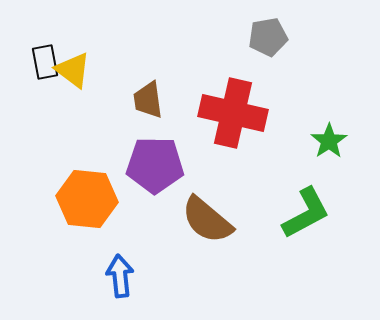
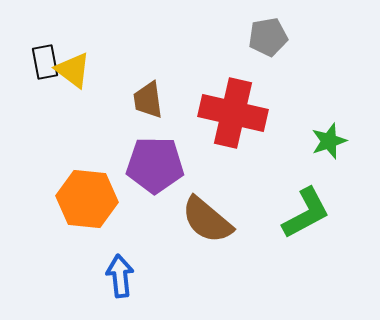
green star: rotated 15 degrees clockwise
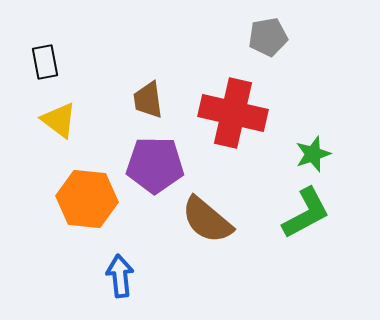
yellow triangle: moved 14 px left, 50 px down
green star: moved 16 px left, 13 px down
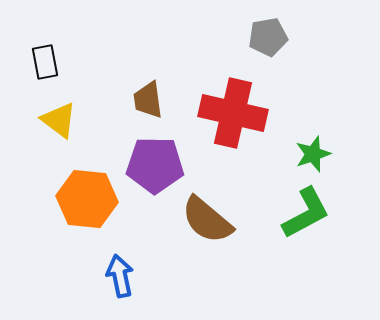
blue arrow: rotated 6 degrees counterclockwise
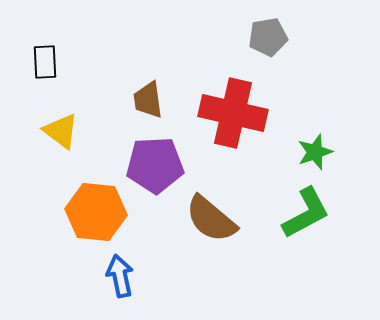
black rectangle: rotated 8 degrees clockwise
yellow triangle: moved 2 px right, 11 px down
green star: moved 2 px right, 2 px up
purple pentagon: rotated 4 degrees counterclockwise
orange hexagon: moved 9 px right, 13 px down
brown semicircle: moved 4 px right, 1 px up
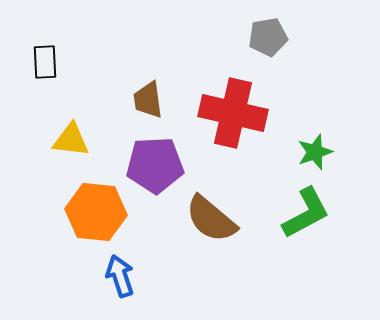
yellow triangle: moved 10 px right, 9 px down; rotated 30 degrees counterclockwise
blue arrow: rotated 6 degrees counterclockwise
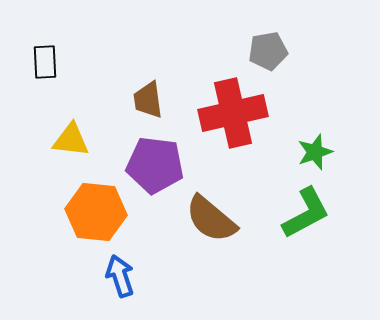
gray pentagon: moved 14 px down
red cross: rotated 26 degrees counterclockwise
purple pentagon: rotated 10 degrees clockwise
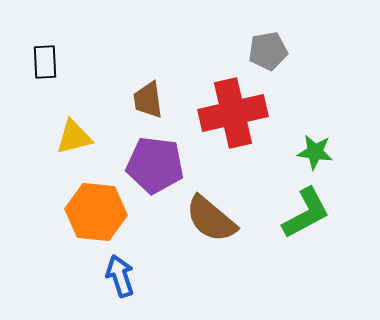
yellow triangle: moved 3 px right, 3 px up; rotated 21 degrees counterclockwise
green star: rotated 27 degrees clockwise
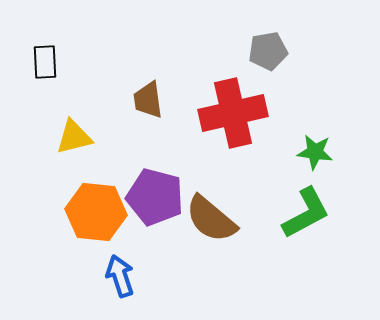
purple pentagon: moved 32 px down; rotated 8 degrees clockwise
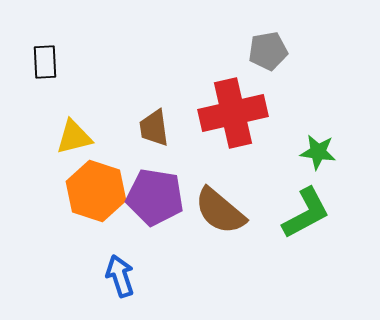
brown trapezoid: moved 6 px right, 28 px down
green star: moved 3 px right
purple pentagon: rotated 6 degrees counterclockwise
orange hexagon: moved 21 px up; rotated 12 degrees clockwise
brown semicircle: moved 9 px right, 8 px up
